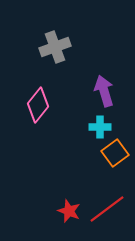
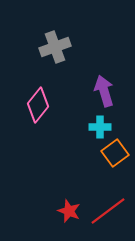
red line: moved 1 px right, 2 px down
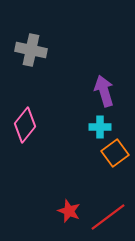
gray cross: moved 24 px left, 3 px down; rotated 32 degrees clockwise
pink diamond: moved 13 px left, 20 px down
red line: moved 6 px down
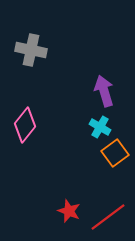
cyan cross: rotated 30 degrees clockwise
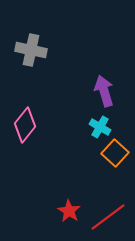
orange square: rotated 12 degrees counterclockwise
red star: rotated 10 degrees clockwise
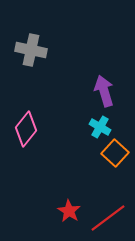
pink diamond: moved 1 px right, 4 px down
red line: moved 1 px down
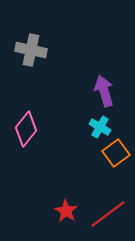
orange square: moved 1 px right; rotated 12 degrees clockwise
red star: moved 3 px left
red line: moved 4 px up
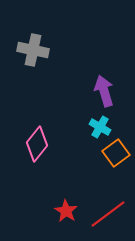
gray cross: moved 2 px right
pink diamond: moved 11 px right, 15 px down
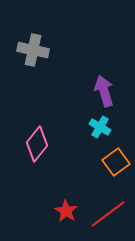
orange square: moved 9 px down
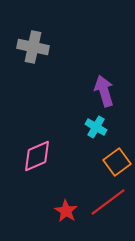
gray cross: moved 3 px up
cyan cross: moved 4 px left
pink diamond: moved 12 px down; rotated 28 degrees clockwise
orange square: moved 1 px right
red line: moved 12 px up
